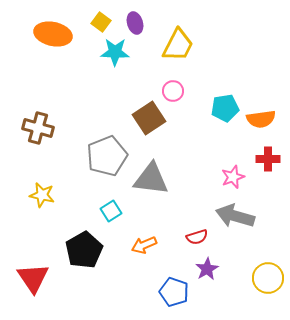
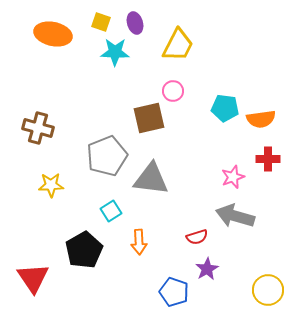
yellow square: rotated 18 degrees counterclockwise
cyan pentagon: rotated 16 degrees clockwise
brown square: rotated 20 degrees clockwise
yellow star: moved 9 px right, 10 px up; rotated 15 degrees counterclockwise
orange arrow: moved 5 px left, 3 px up; rotated 70 degrees counterclockwise
yellow circle: moved 12 px down
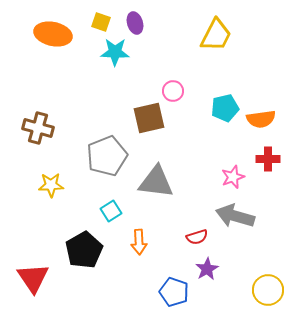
yellow trapezoid: moved 38 px right, 10 px up
cyan pentagon: rotated 20 degrees counterclockwise
gray triangle: moved 5 px right, 3 px down
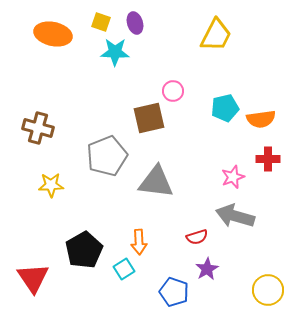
cyan square: moved 13 px right, 58 px down
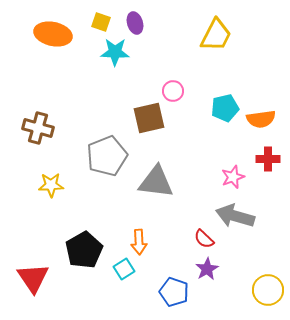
red semicircle: moved 7 px right, 2 px down; rotated 60 degrees clockwise
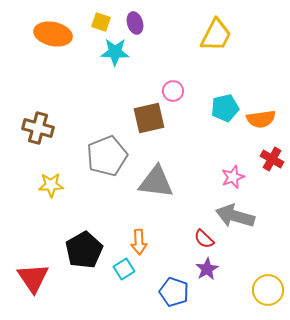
red cross: moved 4 px right; rotated 30 degrees clockwise
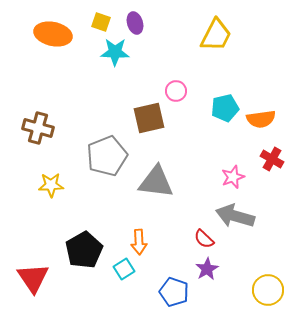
pink circle: moved 3 px right
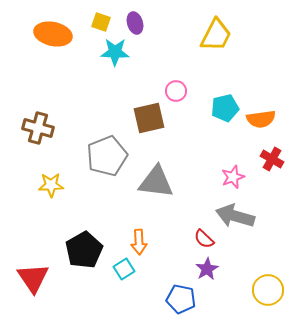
blue pentagon: moved 7 px right, 7 px down; rotated 8 degrees counterclockwise
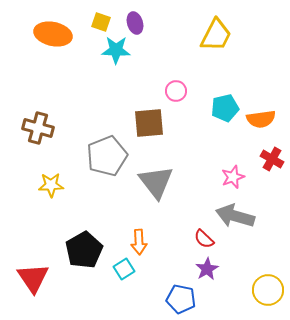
cyan star: moved 1 px right, 2 px up
brown square: moved 5 px down; rotated 8 degrees clockwise
gray triangle: rotated 45 degrees clockwise
